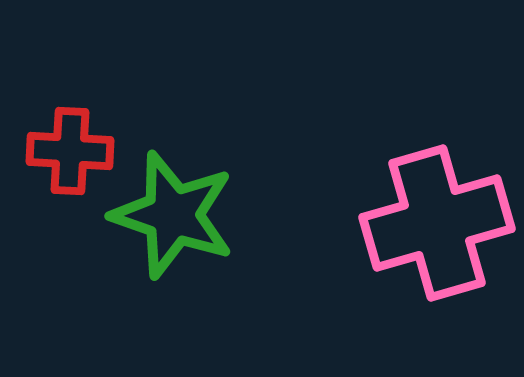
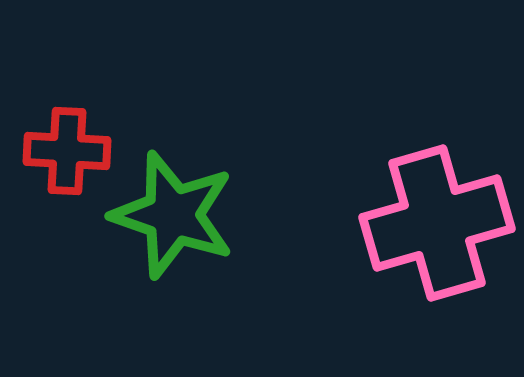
red cross: moved 3 px left
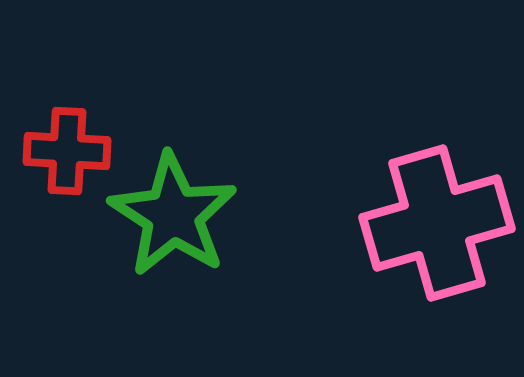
green star: rotated 14 degrees clockwise
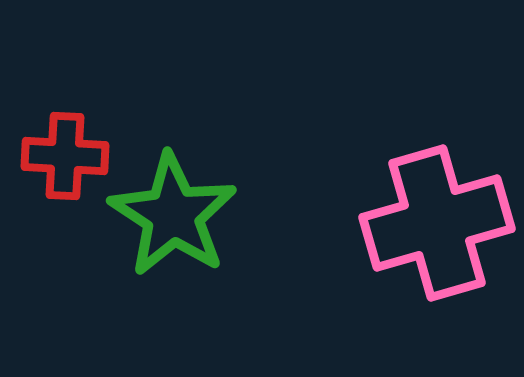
red cross: moved 2 px left, 5 px down
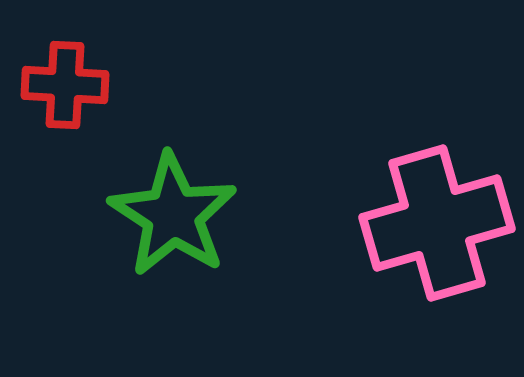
red cross: moved 71 px up
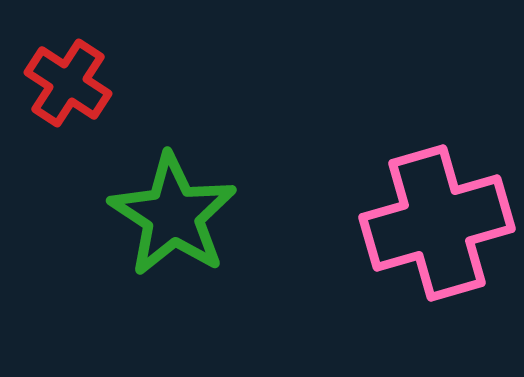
red cross: moved 3 px right, 2 px up; rotated 30 degrees clockwise
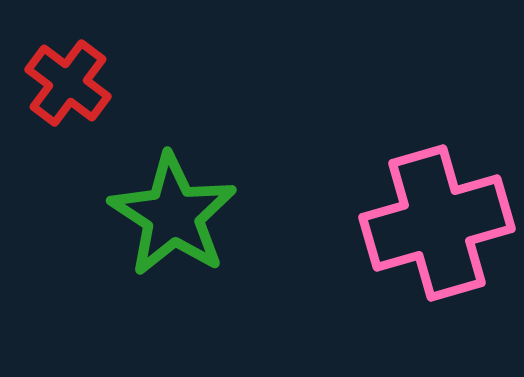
red cross: rotated 4 degrees clockwise
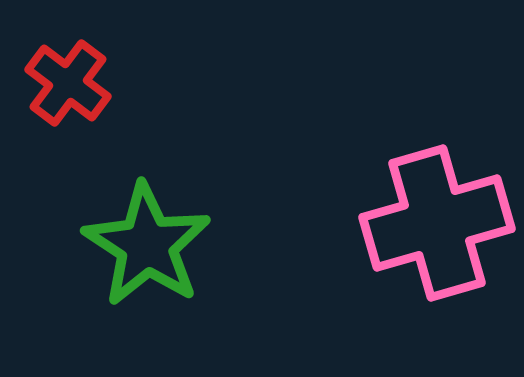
green star: moved 26 px left, 30 px down
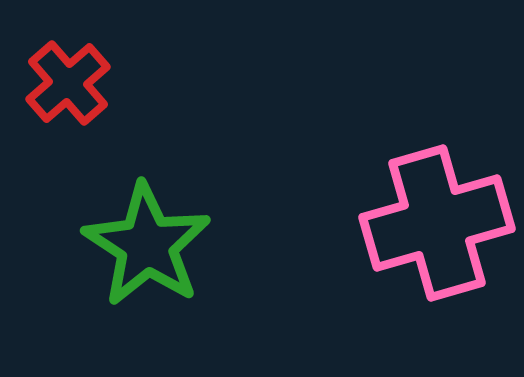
red cross: rotated 12 degrees clockwise
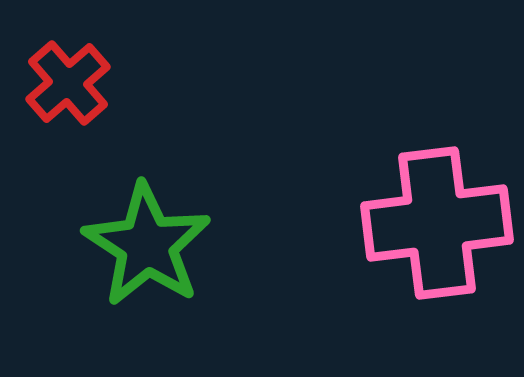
pink cross: rotated 9 degrees clockwise
